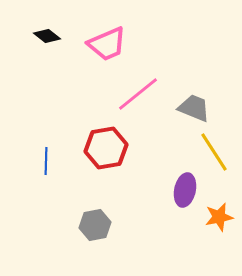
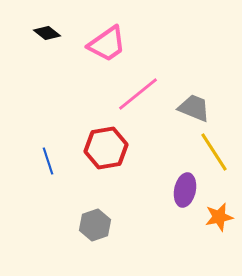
black diamond: moved 3 px up
pink trapezoid: rotated 12 degrees counterclockwise
blue line: moved 2 px right; rotated 20 degrees counterclockwise
gray hexagon: rotated 8 degrees counterclockwise
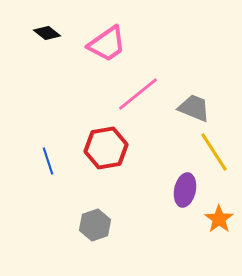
orange star: moved 2 px down; rotated 24 degrees counterclockwise
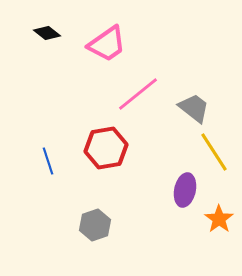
gray trapezoid: rotated 16 degrees clockwise
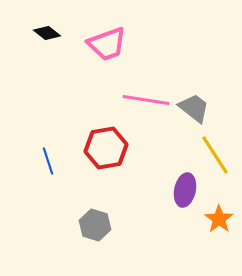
pink trapezoid: rotated 15 degrees clockwise
pink line: moved 8 px right, 6 px down; rotated 48 degrees clockwise
yellow line: moved 1 px right, 3 px down
gray hexagon: rotated 24 degrees counterclockwise
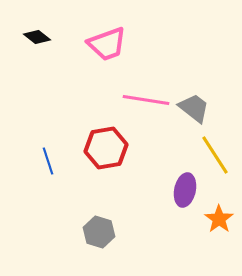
black diamond: moved 10 px left, 4 px down
gray hexagon: moved 4 px right, 7 px down
